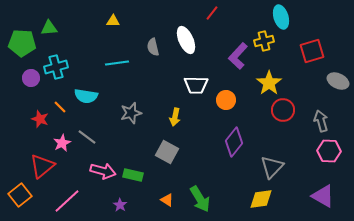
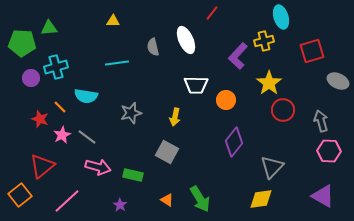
pink star: moved 8 px up
pink arrow: moved 5 px left, 4 px up
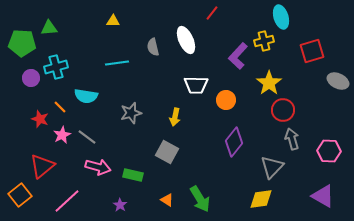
gray arrow: moved 29 px left, 18 px down
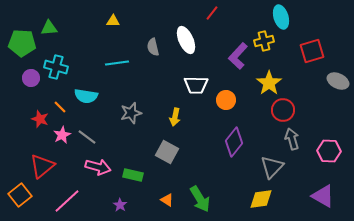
cyan cross: rotated 30 degrees clockwise
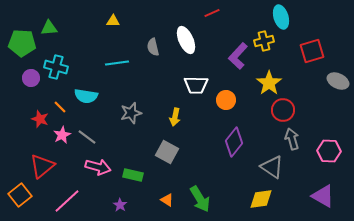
red line: rotated 28 degrees clockwise
gray triangle: rotated 40 degrees counterclockwise
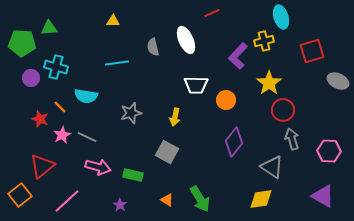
gray line: rotated 12 degrees counterclockwise
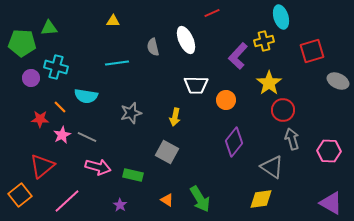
red star: rotated 18 degrees counterclockwise
purple triangle: moved 8 px right, 7 px down
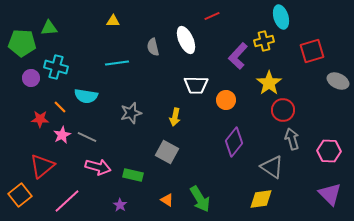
red line: moved 3 px down
purple triangle: moved 1 px left, 9 px up; rotated 15 degrees clockwise
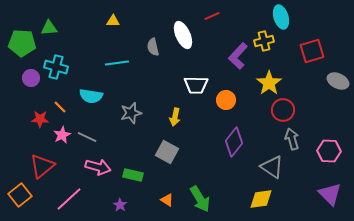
white ellipse: moved 3 px left, 5 px up
cyan semicircle: moved 5 px right
pink line: moved 2 px right, 2 px up
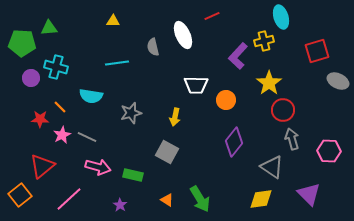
red square: moved 5 px right
purple triangle: moved 21 px left
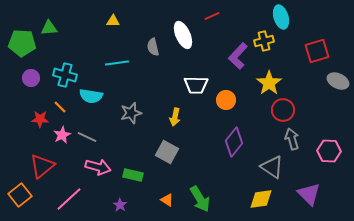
cyan cross: moved 9 px right, 8 px down
